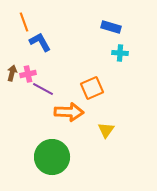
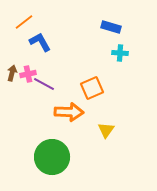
orange line: rotated 72 degrees clockwise
purple line: moved 1 px right, 5 px up
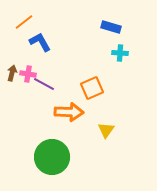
pink cross: rotated 21 degrees clockwise
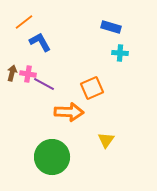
yellow triangle: moved 10 px down
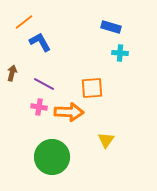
pink cross: moved 11 px right, 33 px down
orange square: rotated 20 degrees clockwise
